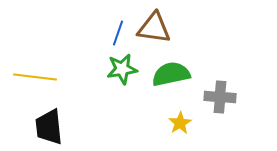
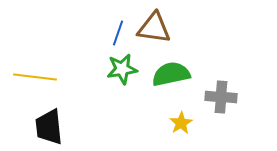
gray cross: moved 1 px right
yellow star: moved 1 px right
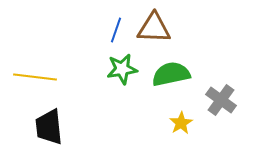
brown triangle: rotated 6 degrees counterclockwise
blue line: moved 2 px left, 3 px up
gray cross: moved 3 px down; rotated 32 degrees clockwise
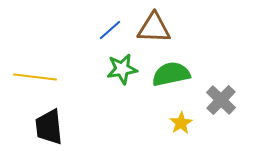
blue line: moved 6 px left; rotated 30 degrees clockwise
gray cross: rotated 8 degrees clockwise
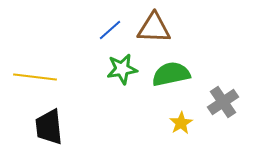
gray cross: moved 2 px right, 2 px down; rotated 12 degrees clockwise
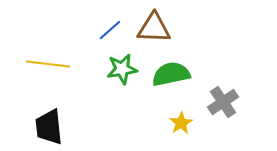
yellow line: moved 13 px right, 13 px up
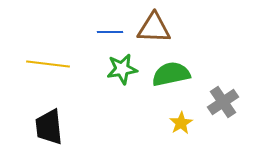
blue line: moved 2 px down; rotated 40 degrees clockwise
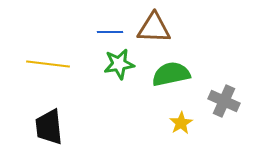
green star: moved 3 px left, 5 px up
gray cross: moved 1 px right, 1 px up; rotated 32 degrees counterclockwise
